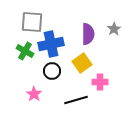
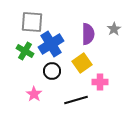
blue cross: rotated 20 degrees counterclockwise
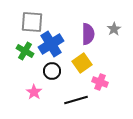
pink cross: rotated 21 degrees clockwise
pink star: moved 2 px up
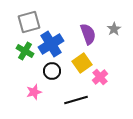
gray square: moved 3 px left; rotated 20 degrees counterclockwise
purple semicircle: rotated 20 degrees counterclockwise
pink cross: moved 5 px up; rotated 28 degrees clockwise
pink star: rotated 21 degrees clockwise
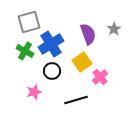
yellow square: moved 1 px up
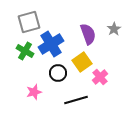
black circle: moved 6 px right, 2 px down
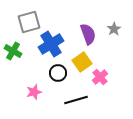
green cross: moved 12 px left
